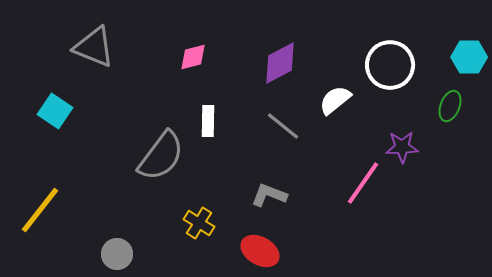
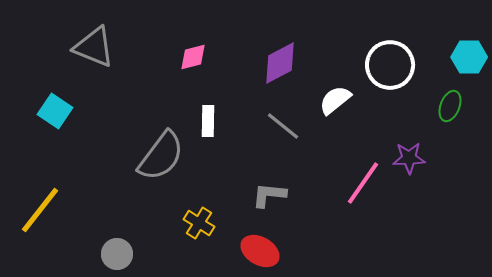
purple star: moved 7 px right, 11 px down
gray L-shape: rotated 15 degrees counterclockwise
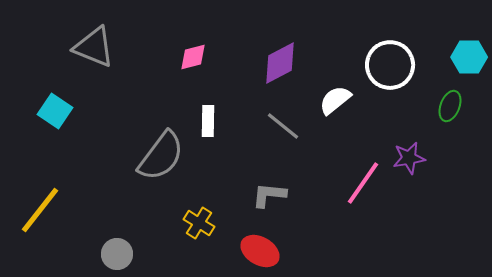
purple star: rotated 8 degrees counterclockwise
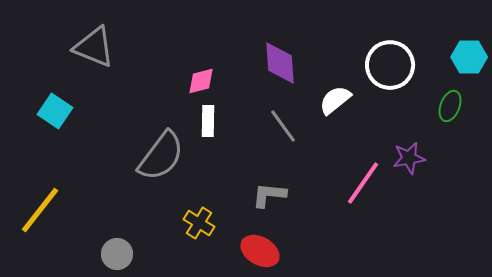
pink diamond: moved 8 px right, 24 px down
purple diamond: rotated 66 degrees counterclockwise
gray line: rotated 15 degrees clockwise
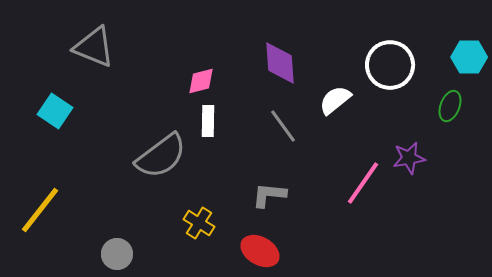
gray semicircle: rotated 16 degrees clockwise
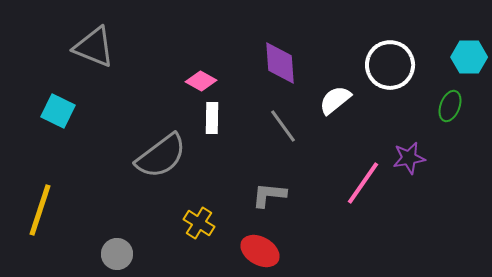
pink diamond: rotated 44 degrees clockwise
cyan square: moved 3 px right; rotated 8 degrees counterclockwise
white rectangle: moved 4 px right, 3 px up
yellow line: rotated 20 degrees counterclockwise
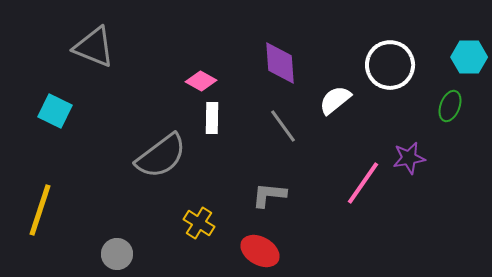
cyan square: moved 3 px left
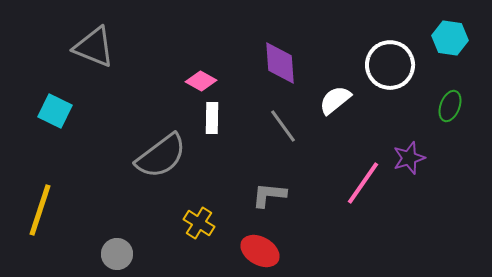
cyan hexagon: moved 19 px left, 19 px up; rotated 8 degrees clockwise
purple star: rotated 8 degrees counterclockwise
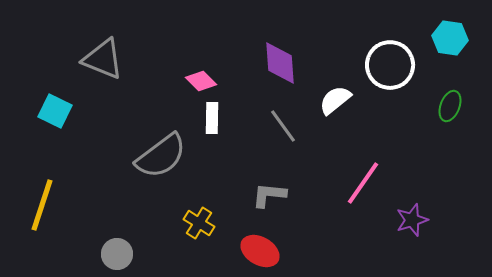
gray triangle: moved 9 px right, 12 px down
pink diamond: rotated 16 degrees clockwise
purple star: moved 3 px right, 62 px down
yellow line: moved 2 px right, 5 px up
